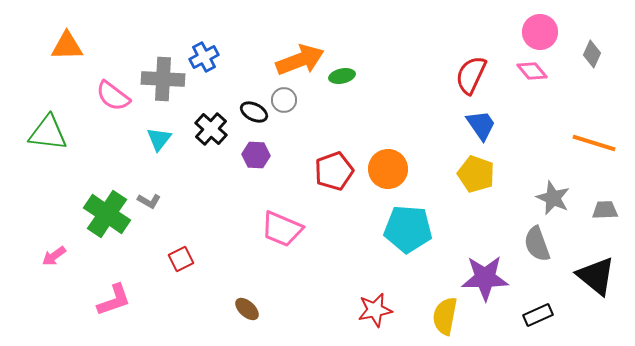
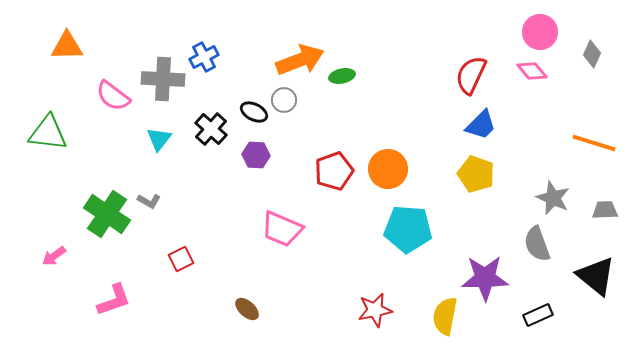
blue trapezoid: rotated 80 degrees clockwise
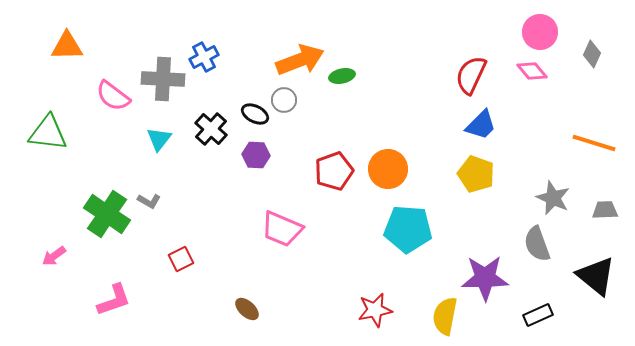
black ellipse: moved 1 px right, 2 px down
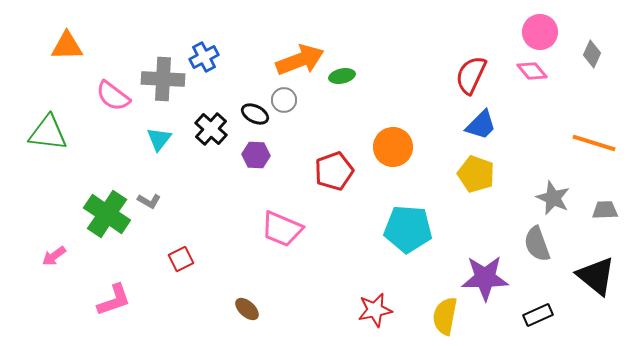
orange circle: moved 5 px right, 22 px up
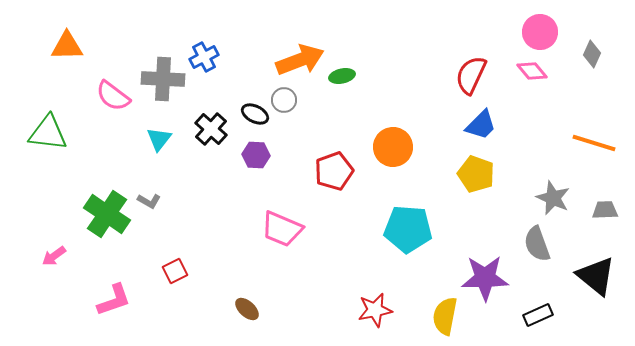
red square: moved 6 px left, 12 px down
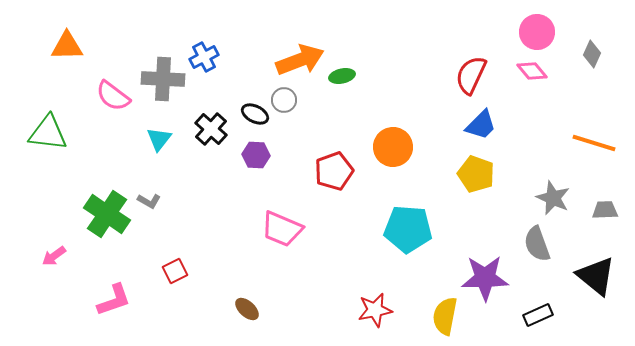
pink circle: moved 3 px left
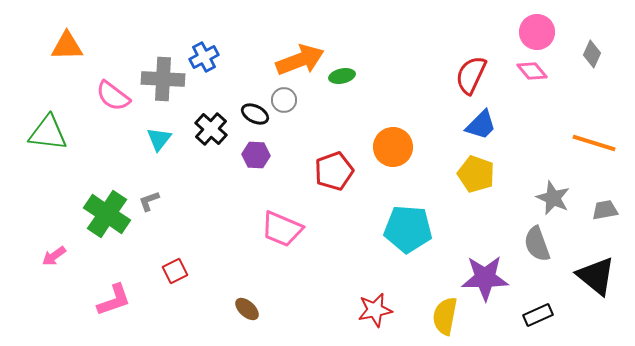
gray L-shape: rotated 130 degrees clockwise
gray trapezoid: rotated 8 degrees counterclockwise
